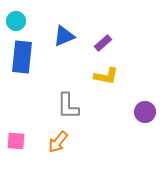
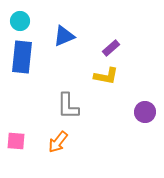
cyan circle: moved 4 px right
purple rectangle: moved 8 px right, 5 px down
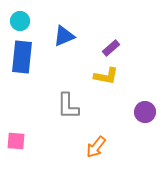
orange arrow: moved 38 px right, 5 px down
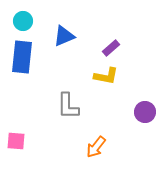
cyan circle: moved 3 px right
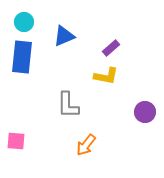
cyan circle: moved 1 px right, 1 px down
gray L-shape: moved 1 px up
orange arrow: moved 10 px left, 2 px up
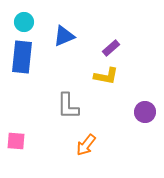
gray L-shape: moved 1 px down
